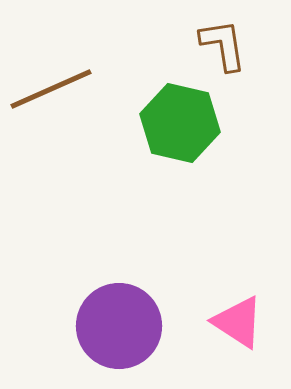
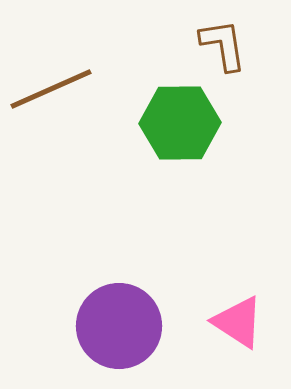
green hexagon: rotated 14 degrees counterclockwise
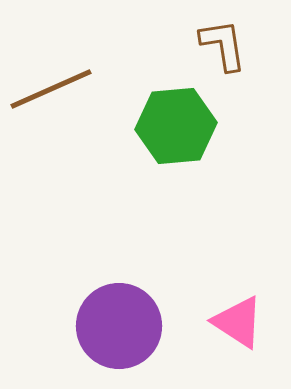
green hexagon: moved 4 px left, 3 px down; rotated 4 degrees counterclockwise
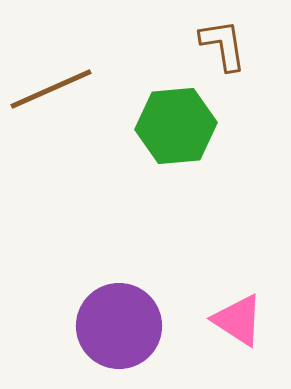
pink triangle: moved 2 px up
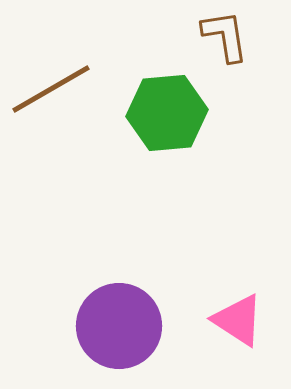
brown L-shape: moved 2 px right, 9 px up
brown line: rotated 6 degrees counterclockwise
green hexagon: moved 9 px left, 13 px up
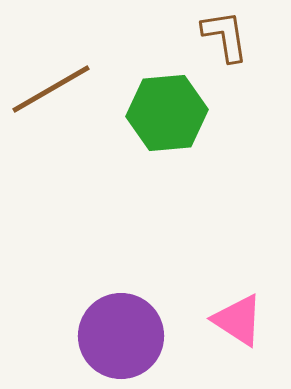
purple circle: moved 2 px right, 10 px down
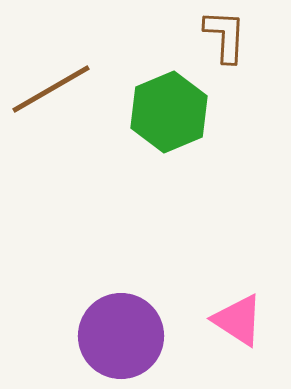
brown L-shape: rotated 12 degrees clockwise
green hexagon: moved 2 px right, 1 px up; rotated 18 degrees counterclockwise
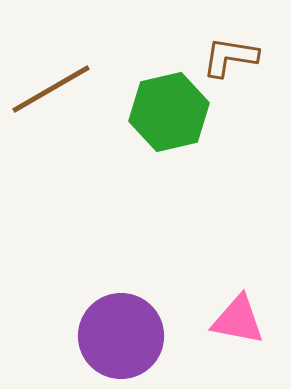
brown L-shape: moved 5 px right, 21 px down; rotated 84 degrees counterclockwise
green hexagon: rotated 10 degrees clockwise
pink triangle: rotated 22 degrees counterclockwise
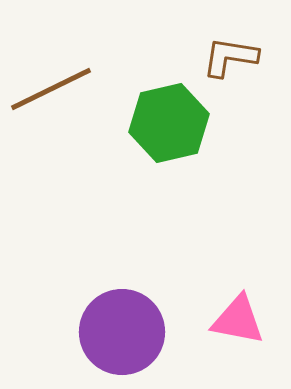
brown line: rotated 4 degrees clockwise
green hexagon: moved 11 px down
purple circle: moved 1 px right, 4 px up
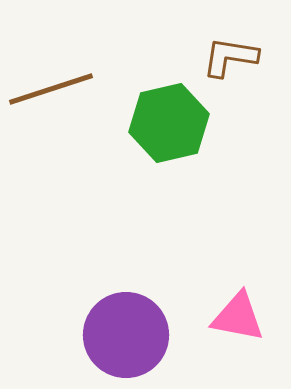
brown line: rotated 8 degrees clockwise
pink triangle: moved 3 px up
purple circle: moved 4 px right, 3 px down
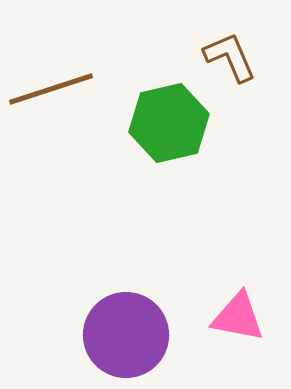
brown L-shape: rotated 58 degrees clockwise
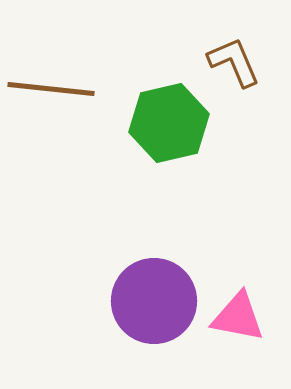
brown L-shape: moved 4 px right, 5 px down
brown line: rotated 24 degrees clockwise
purple circle: moved 28 px right, 34 px up
